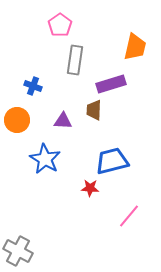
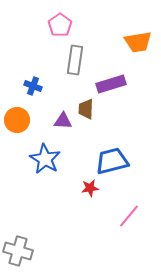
orange trapezoid: moved 3 px right, 5 px up; rotated 68 degrees clockwise
brown trapezoid: moved 8 px left, 1 px up
red star: rotated 12 degrees counterclockwise
gray cross: rotated 12 degrees counterclockwise
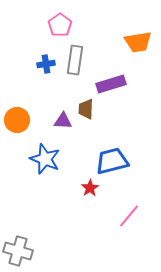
blue cross: moved 13 px right, 22 px up; rotated 30 degrees counterclockwise
blue star: rotated 8 degrees counterclockwise
red star: rotated 24 degrees counterclockwise
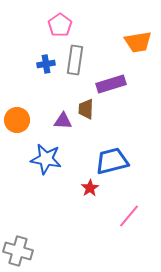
blue star: moved 1 px right; rotated 12 degrees counterclockwise
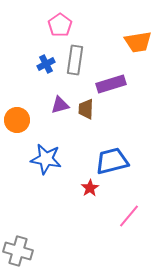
blue cross: rotated 18 degrees counterclockwise
purple triangle: moved 3 px left, 16 px up; rotated 18 degrees counterclockwise
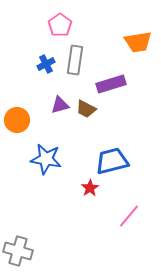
brown trapezoid: rotated 65 degrees counterclockwise
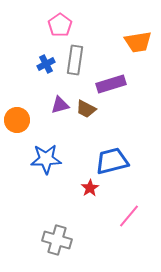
blue star: rotated 12 degrees counterclockwise
gray cross: moved 39 px right, 11 px up
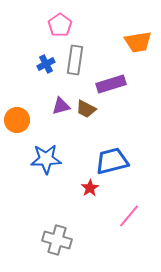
purple triangle: moved 1 px right, 1 px down
